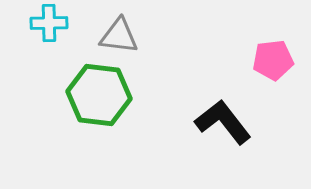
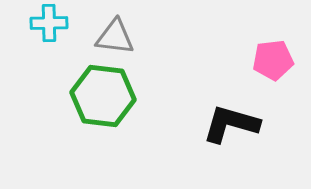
gray triangle: moved 4 px left, 1 px down
green hexagon: moved 4 px right, 1 px down
black L-shape: moved 8 px right, 2 px down; rotated 36 degrees counterclockwise
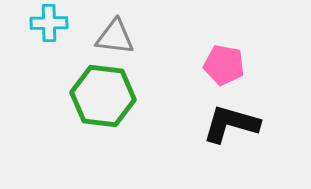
pink pentagon: moved 49 px left, 5 px down; rotated 18 degrees clockwise
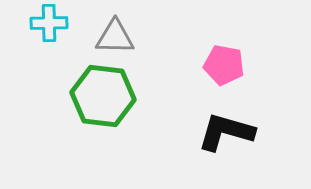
gray triangle: rotated 6 degrees counterclockwise
black L-shape: moved 5 px left, 8 px down
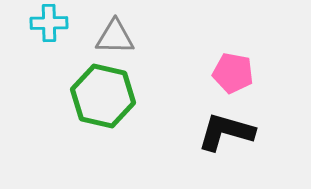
pink pentagon: moved 9 px right, 8 px down
green hexagon: rotated 6 degrees clockwise
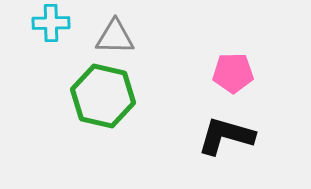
cyan cross: moved 2 px right
pink pentagon: rotated 12 degrees counterclockwise
black L-shape: moved 4 px down
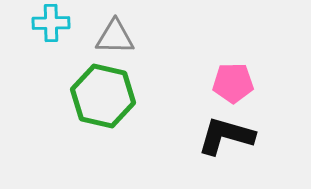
pink pentagon: moved 10 px down
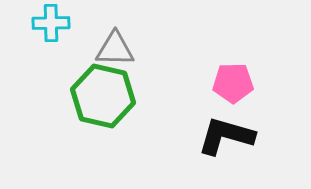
gray triangle: moved 12 px down
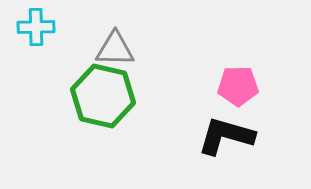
cyan cross: moved 15 px left, 4 px down
pink pentagon: moved 5 px right, 3 px down
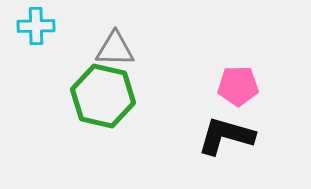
cyan cross: moved 1 px up
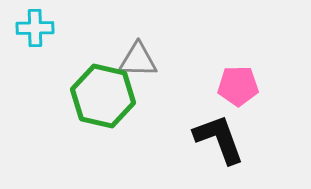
cyan cross: moved 1 px left, 2 px down
gray triangle: moved 23 px right, 11 px down
black L-shape: moved 7 px left, 3 px down; rotated 54 degrees clockwise
